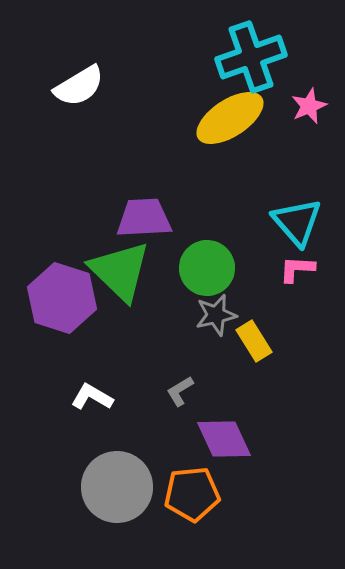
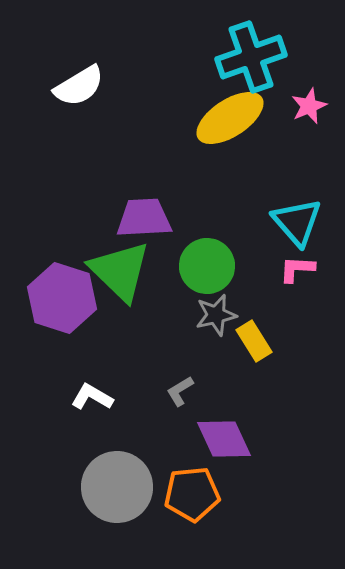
green circle: moved 2 px up
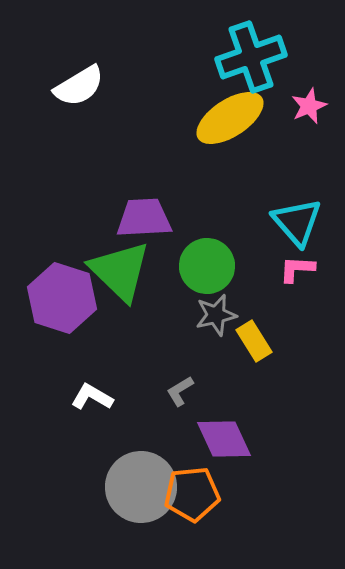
gray circle: moved 24 px right
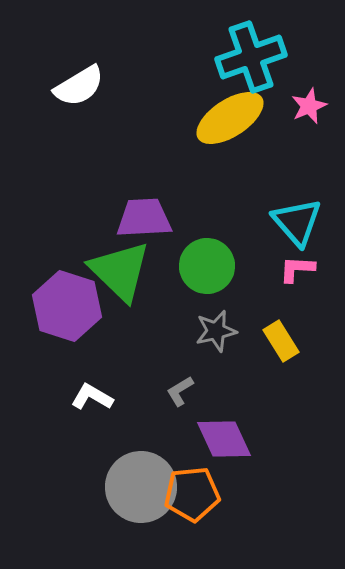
purple hexagon: moved 5 px right, 8 px down
gray star: moved 16 px down
yellow rectangle: moved 27 px right
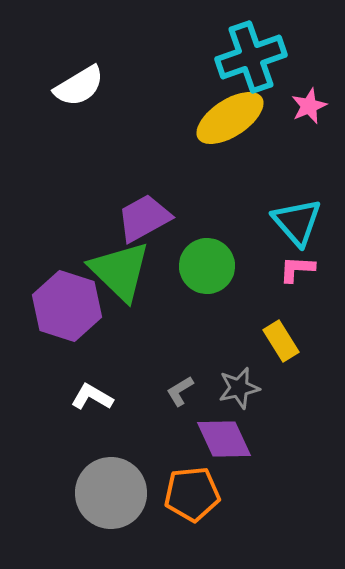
purple trapezoid: rotated 26 degrees counterclockwise
gray star: moved 23 px right, 57 px down
gray circle: moved 30 px left, 6 px down
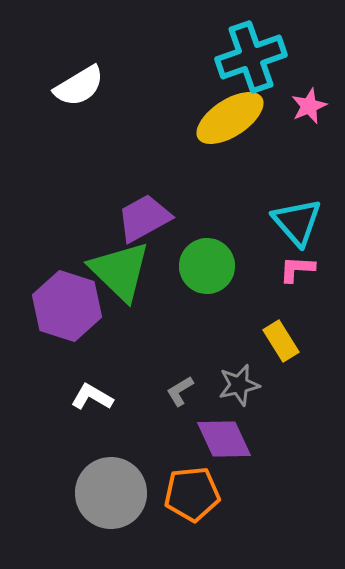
gray star: moved 3 px up
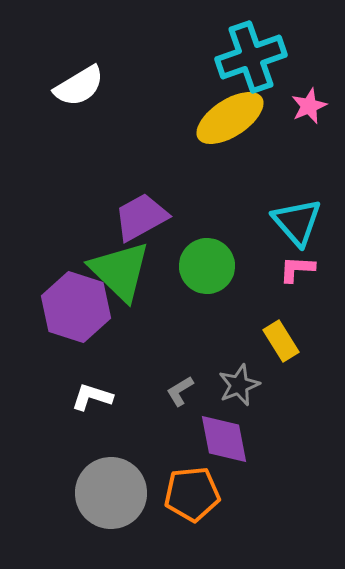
purple trapezoid: moved 3 px left, 1 px up
purple hexagon: moved 9 px right, 1 px down
gray star: rotated 9 degrees counterclockwise
white L-shape: rotated 12 degrees counterclockwise
purple diamond: rotated 14 degrees clockwise
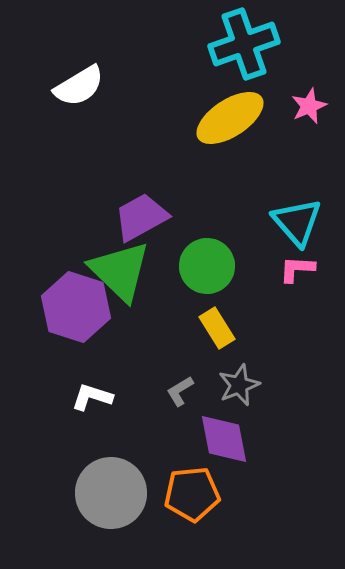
cyan cross: moved 7 px left, 13 px up
yellow rectangle: moved 64 px left, 13 px up
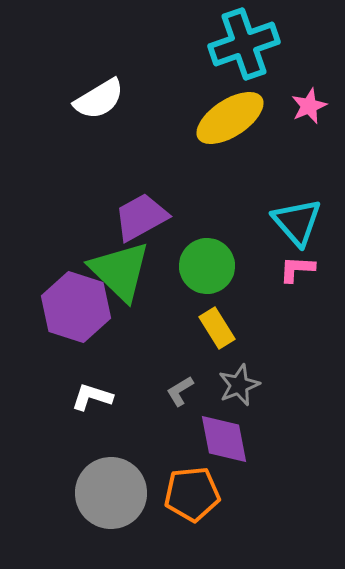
white semicircle: moved 20 px right, 13 px down
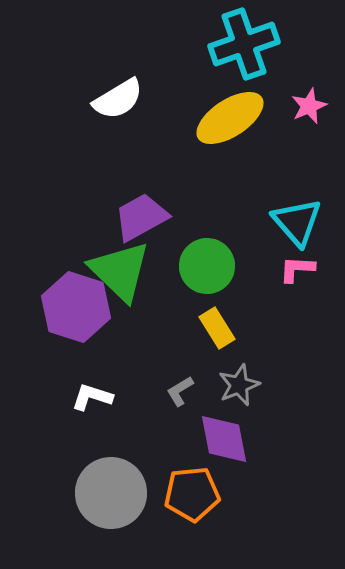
white semicircle: moved 19 px right
